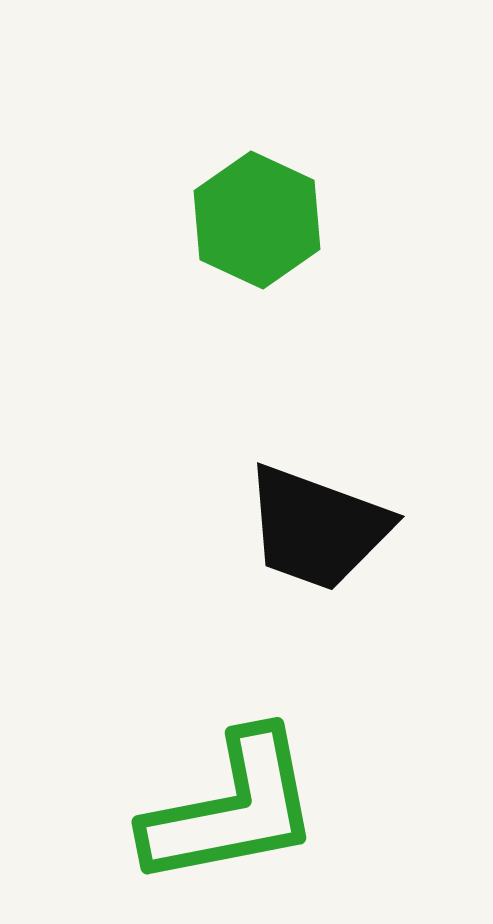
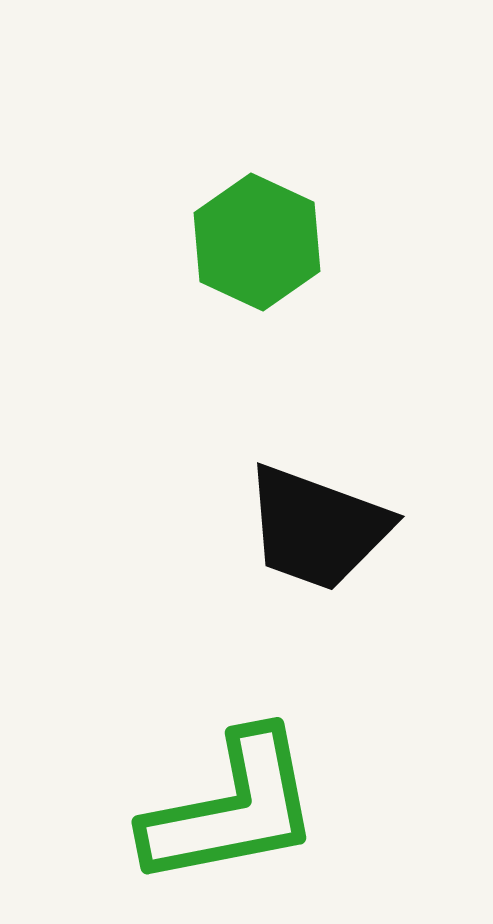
green hexagon: moved 22 px down
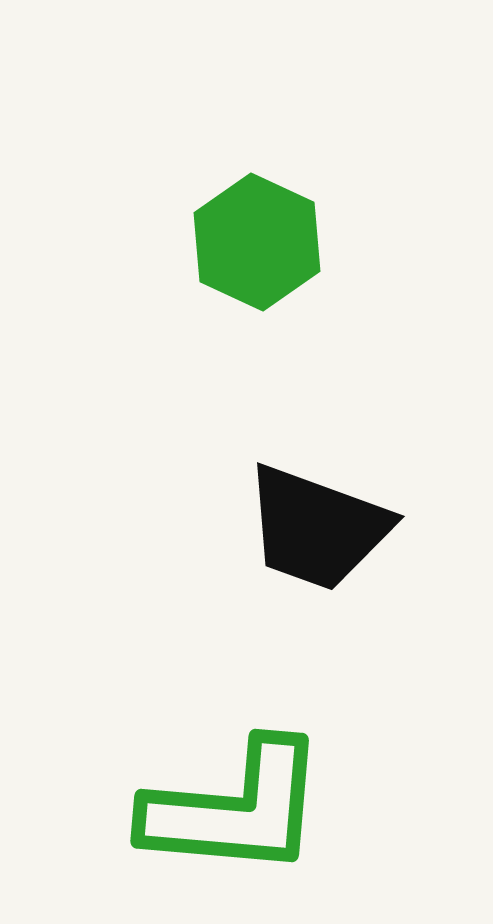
green L-shape: moved 3 px right; rotated 16 degrees clockwise
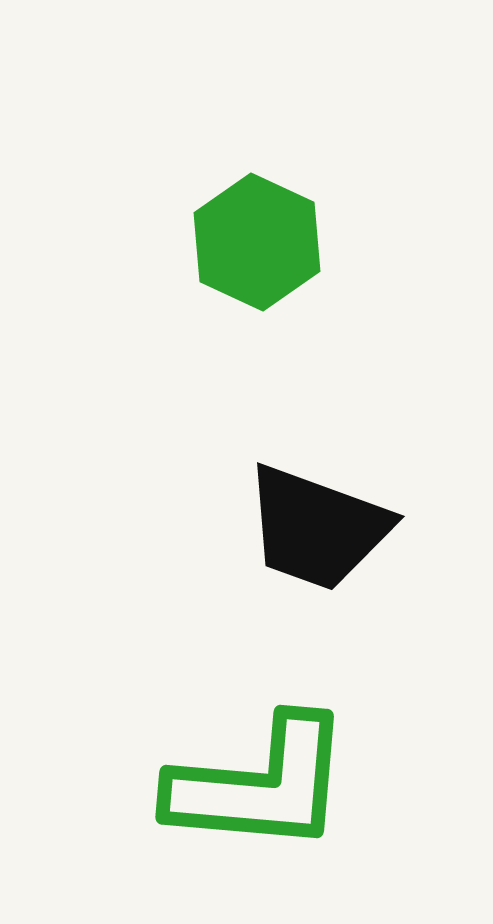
green L-shape: moved 25 px right, 24 px up
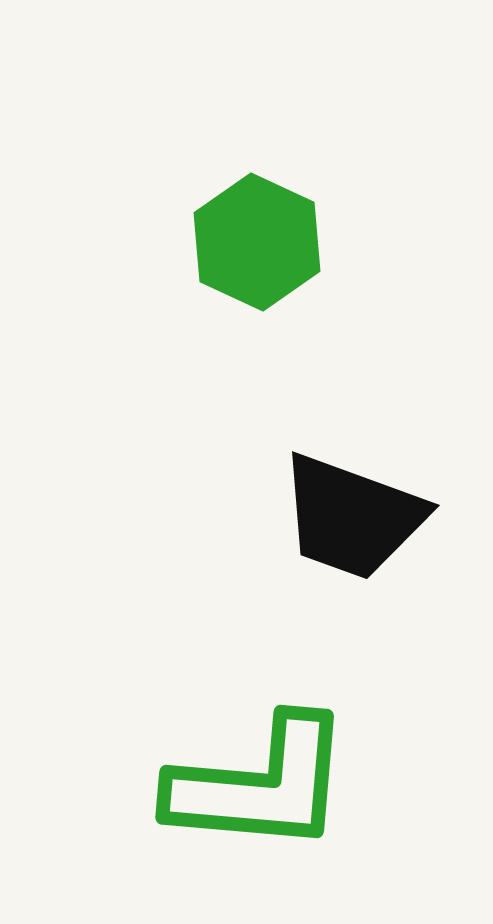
black trapezoid: moved 35 px right, 11 px up
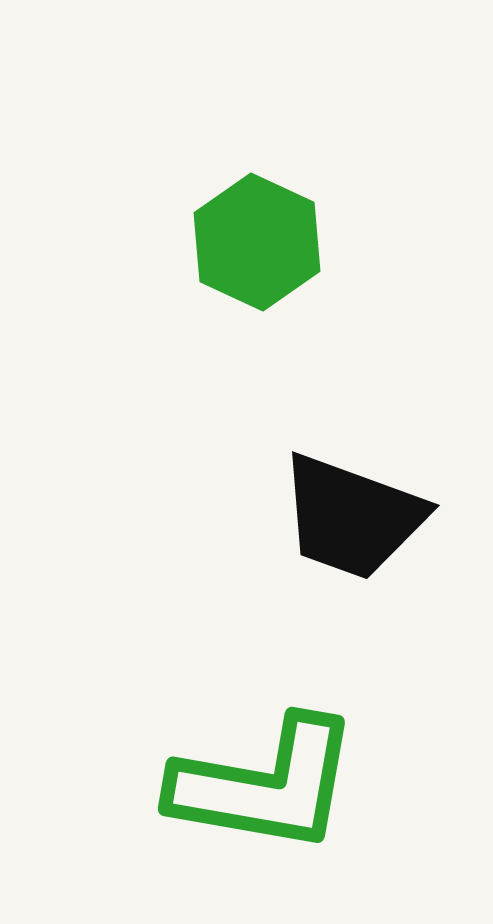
green L-shape: moved 5 px right; rotated 5 degrees clockwise
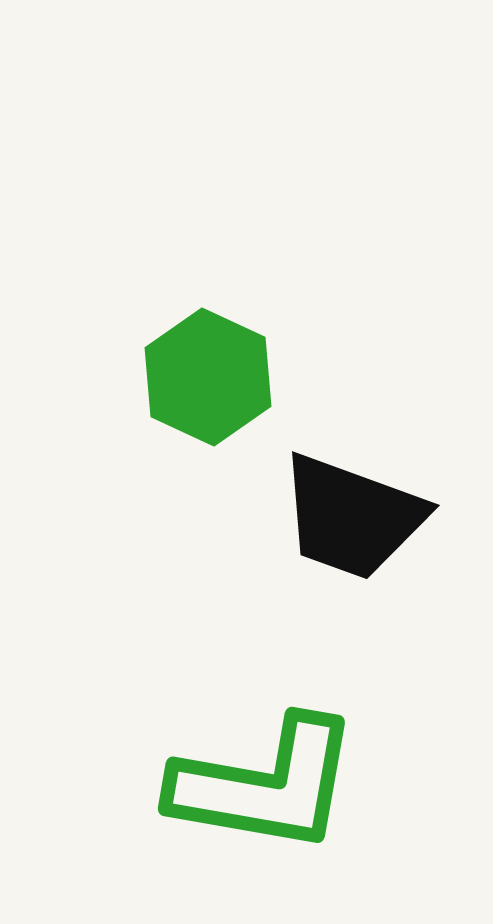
green hexagon: moved 49 px left, 135 px down
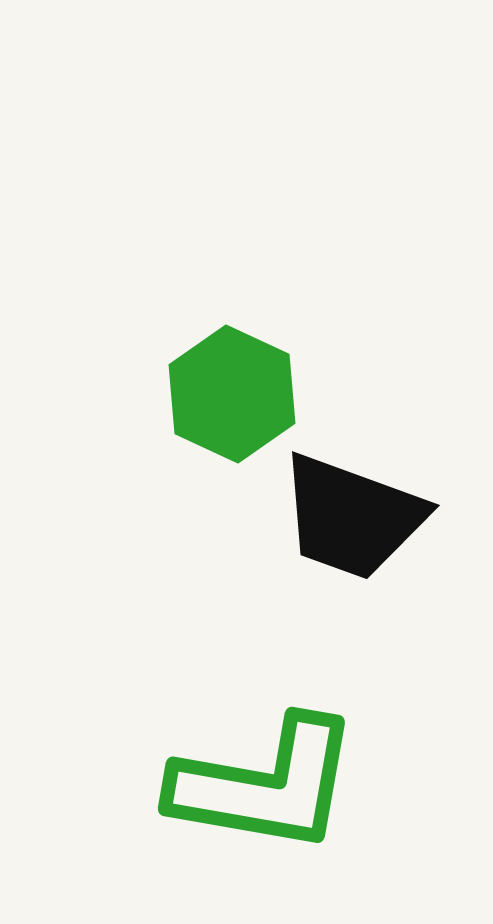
green hexagon: moved 24 px right, 17 px down
